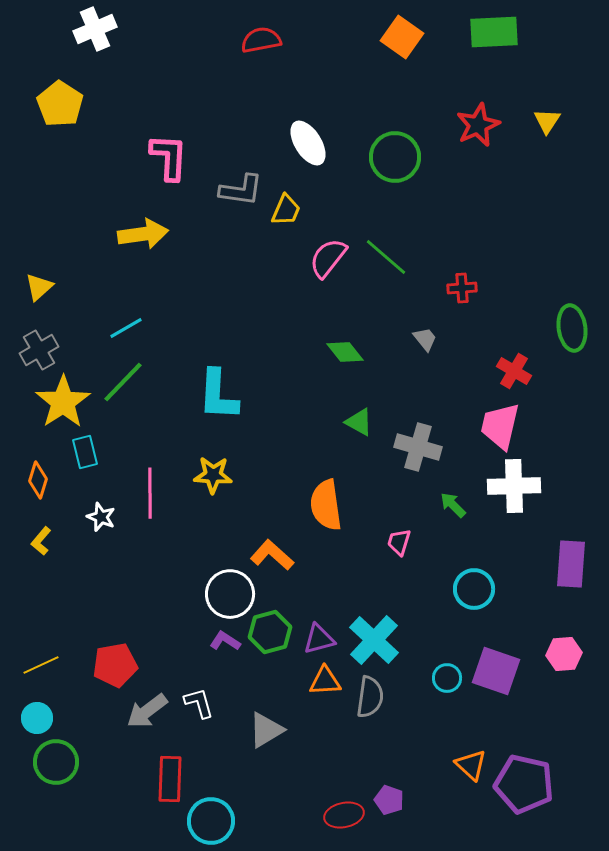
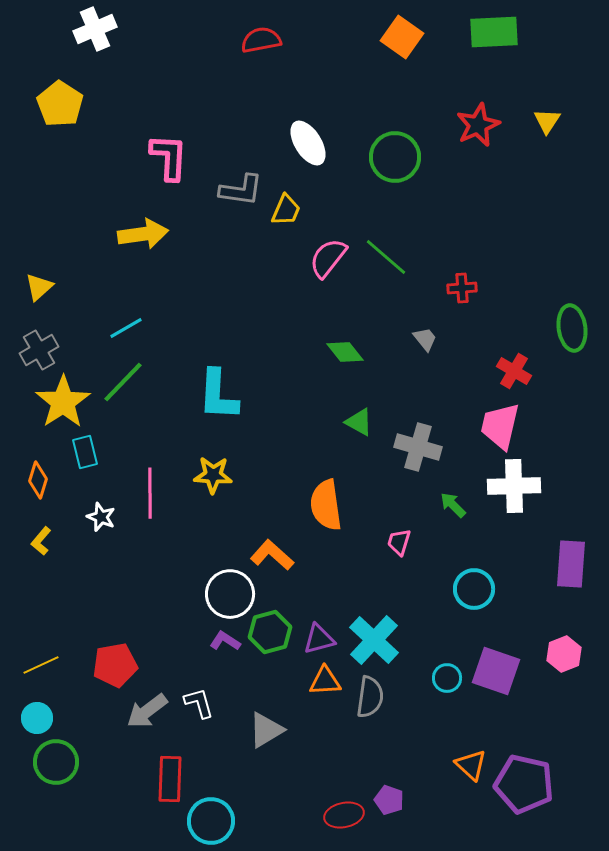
pink hexagon at (564, 654): rotated 16 degrees counterclockwise
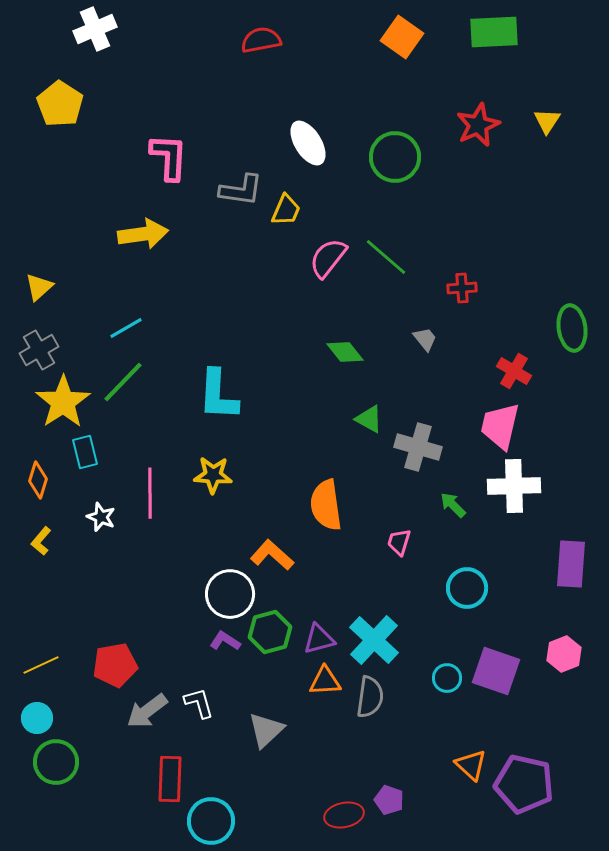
green triangle at (359, 422): moved 10 px right, 3 px up
cyan circle at (474, 589): moved 7 px left, 1 px up
gray triangle at (266, 730): rotated 12 degrees counterclockwise
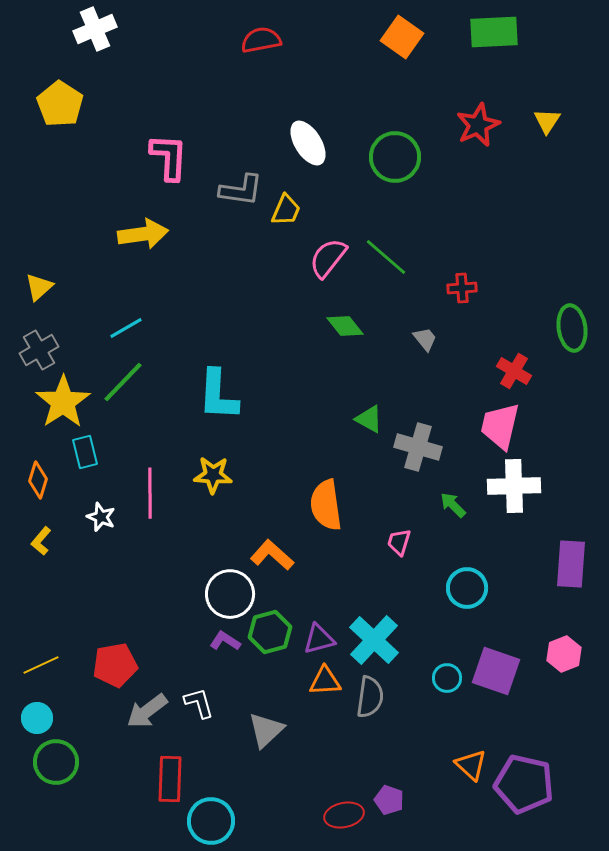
green diamond at (345, 352): moved 26 px up
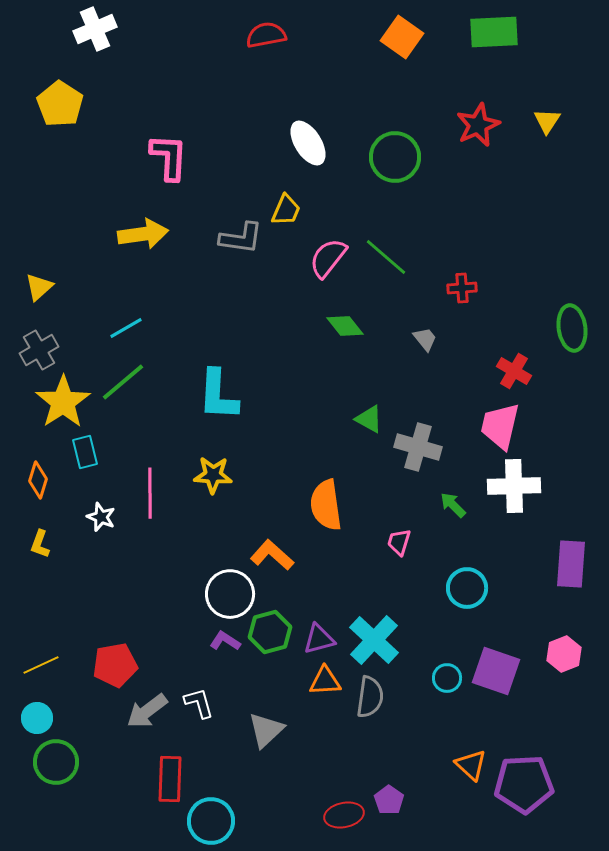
red semicircle at (261, 40): moved 5 px right, 5 px up
gray L-shape at (241, 190): moved 48 px down
green line at (123, 382): rotated 6 degrees clockwise
yellow L-shape at (41, 541): moved 1 px left, 3 px down; rotated 20 degrees counterclockwise
purple pentagon at (524, 784): rotated 16 degrees counterclockwise
purple pentagon at (389, 800): rotated 16 degrees clockwise
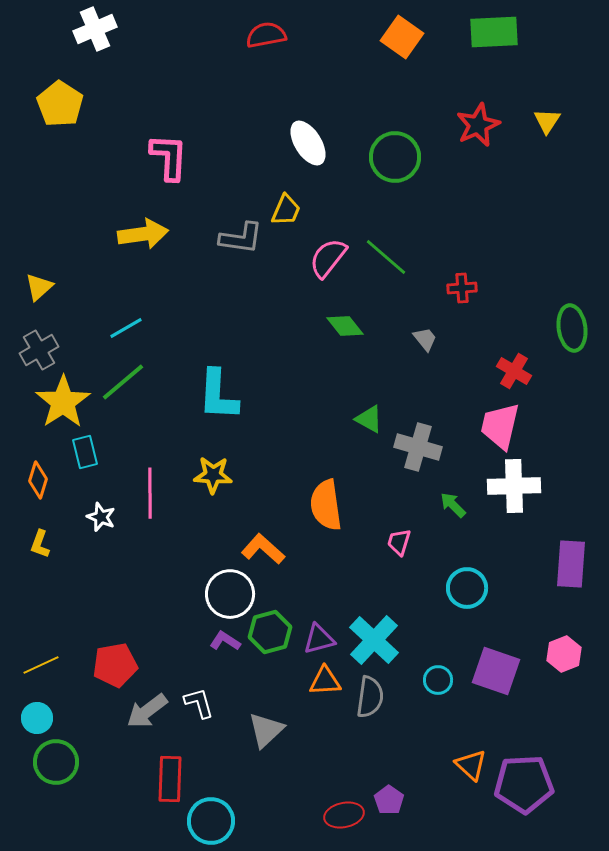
orange L-shape at (272, 555): moved 9 px left, 6 px up
cyan circle at (447, 678): moved 9 px left, 2 px down
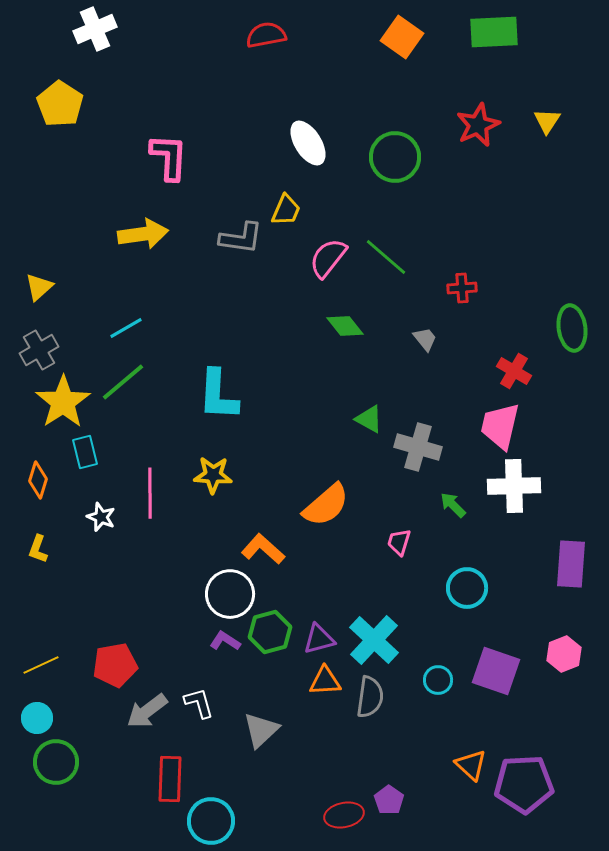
orange semicircle at (326, 505): rotated 123 degrees counterclockwise
yellow L-shape at (40, 544): moved 2 px left, 5 px down
gray triangle at (266, 730): moved 5 px left
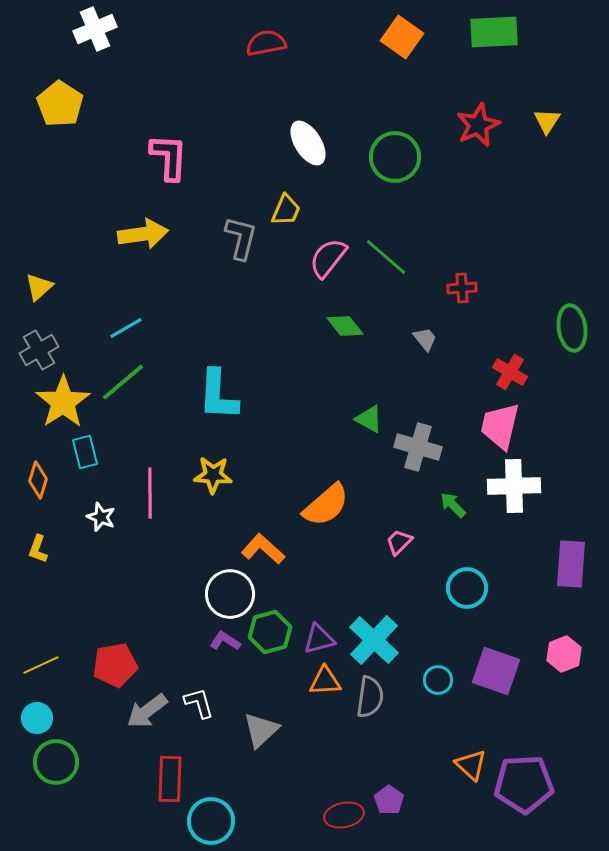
red semicircle at (266, 35): moved 8 px down
gray L-shape at (241, 238): rotated 84 degrees counterclockwise
red cross at (514, 371): moved 4 px left, 1 px down
pink trapezoid at (399, 542): rotated 28 degrees clockwise
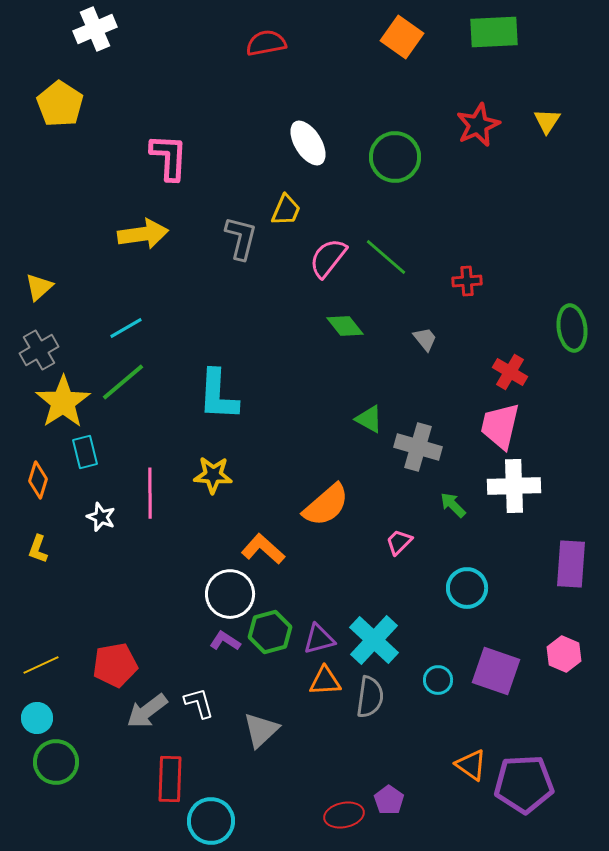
red cross at (462, 288): moved 5 px right, 7 px up
pink hexagon at (564, 654): rotated 16 degrees counterclockwise
orange triangle at (471, 765): rotated 8 degrees counterclockwise
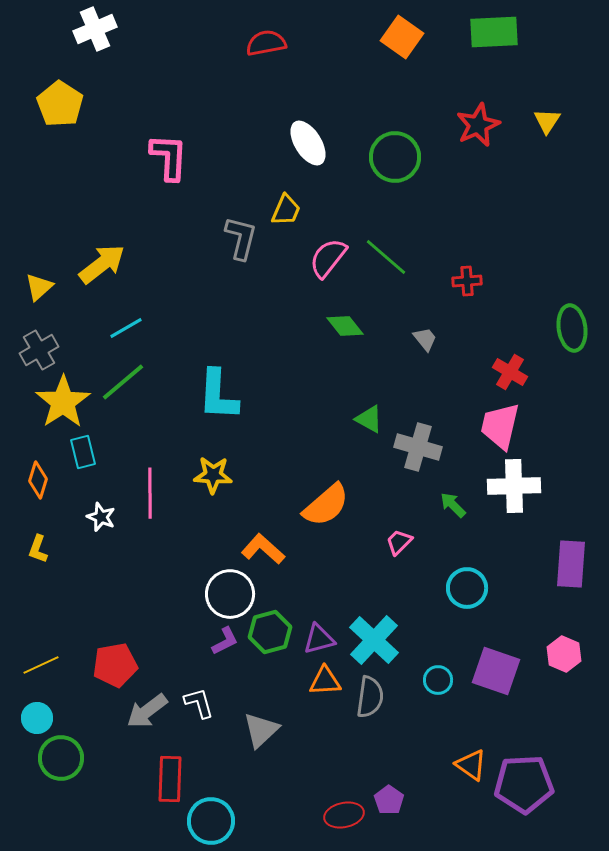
yellow arrow at (143, 234): moved 41 px left, 30 px down; rotated 30 degrees counterclockwise
cyan rectangle at (85, 452): moved 2 px left
purple L-shape at (225, 641): rotated 120 degrees clockwise
green circle at (56, 762): moved 5 px right, 4 px up
